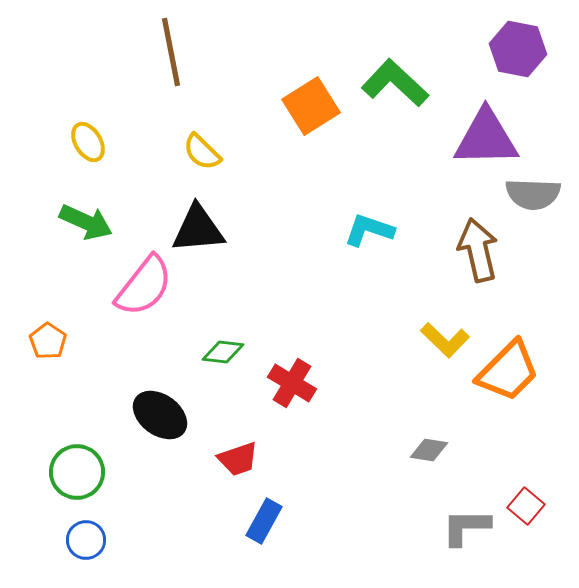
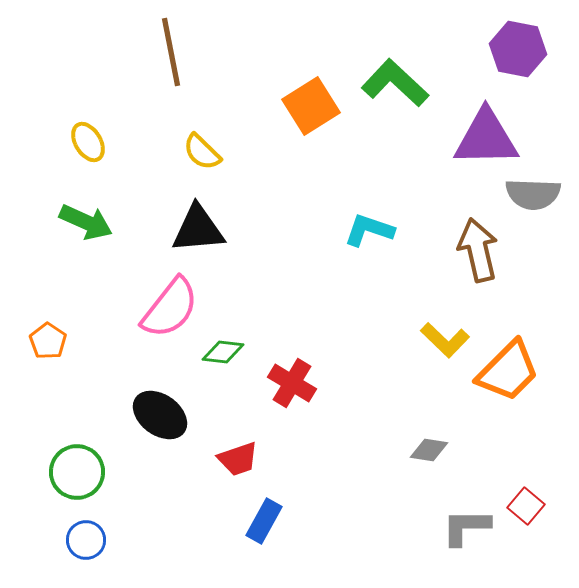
pink semicircle: moved 26 px right, 22 px down
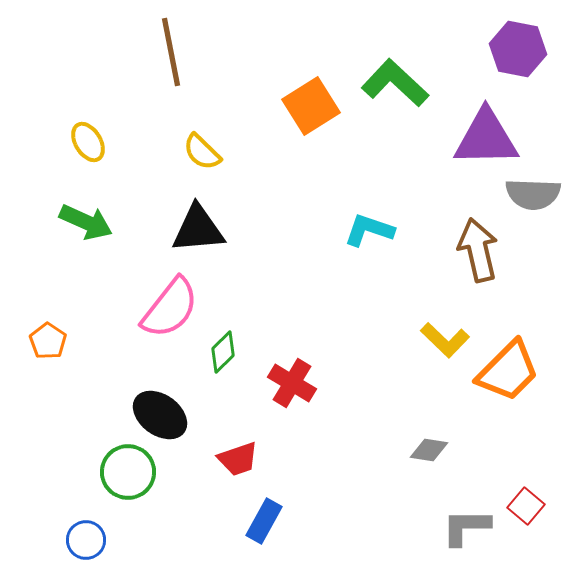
green diamond: rotated 51 degrees counterclockwise
green circle: moved 51 px right
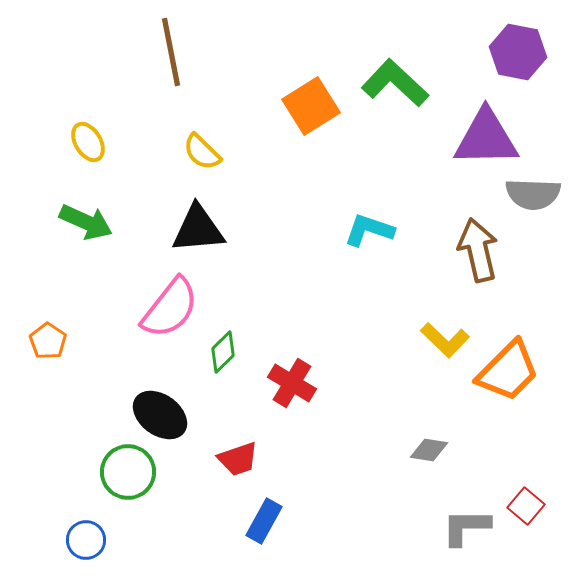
purple hexagon: moved 3 px down
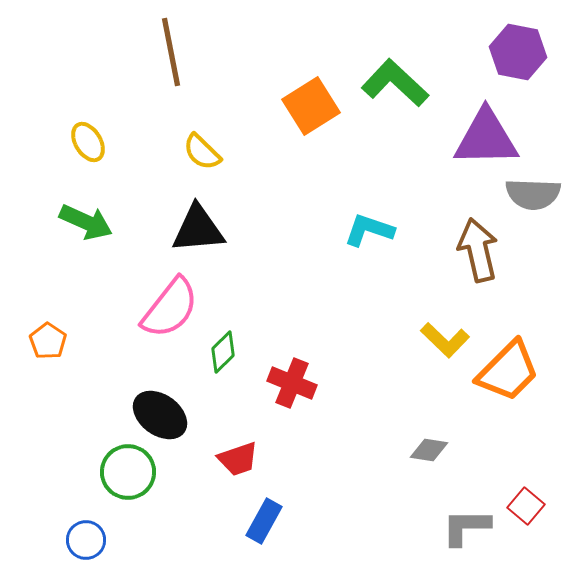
red cross: rotated 9 degrees counterclockwise
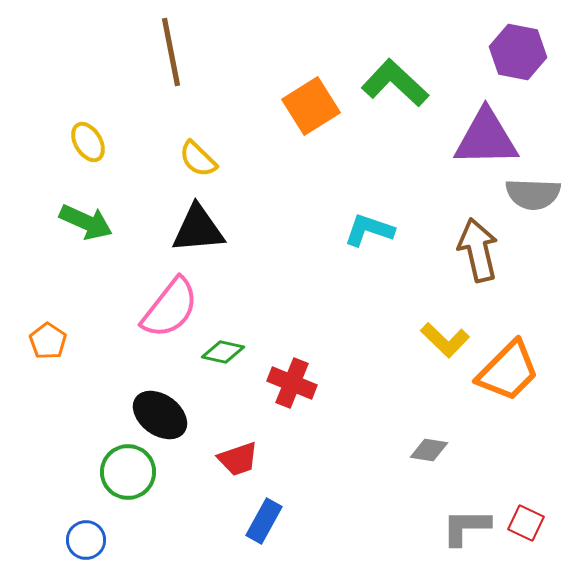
yellow semicircle: moved 4 px left, 7 px down
green diamond: rotated 57 degrees clockwise
red square: moved 17 px down; rotated 15 degrees counterclockwise
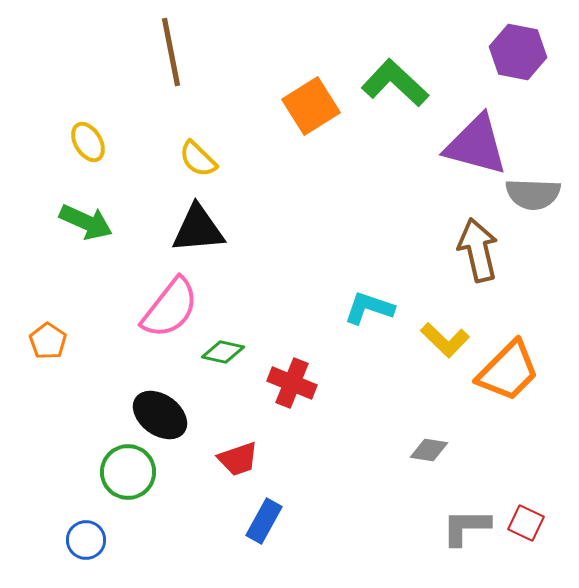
purple triangle: moved 10 px left, 7 px down; rotated 16 degrees clockwise
cyan L-shape: moved 78 px down
